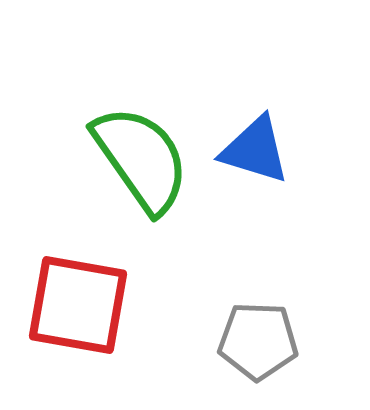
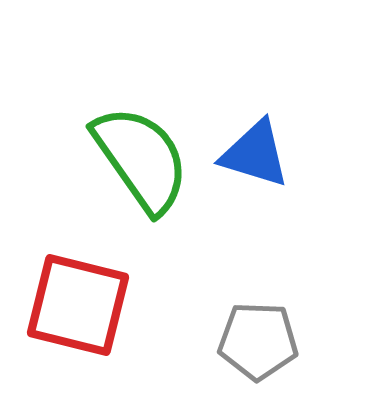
blue triangle: moved 4 px down
red square: rotated 4 degrees clockwise
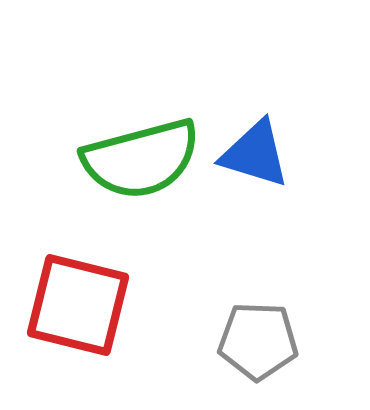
green semicircle: rotated 110 degrees clockwise
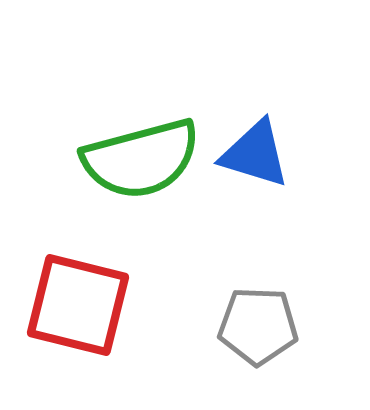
gray pentagon: moved 15 px up
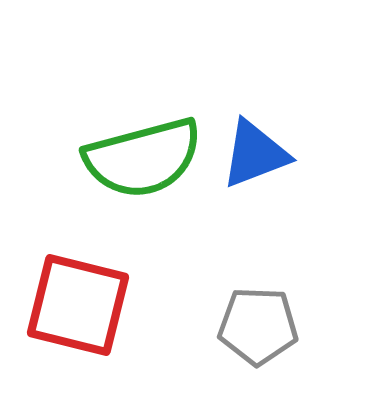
blue triangle: rotated 38 degrees counterclockwise
green semicircle: moved 2 px right, 1 px up
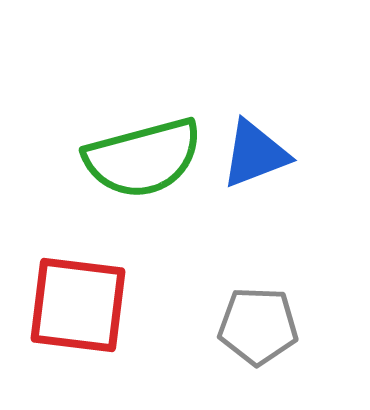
red square: rotated 7 degrees counterclockwise
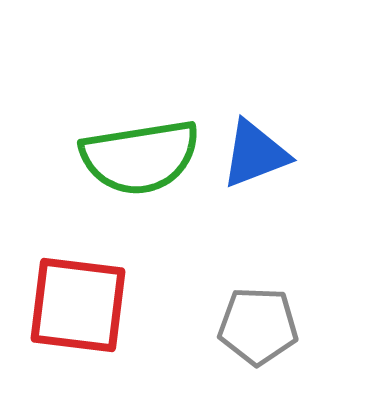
green semicircle: moved 3 px left, 1 px up; rotated 6 degrees clockwise
